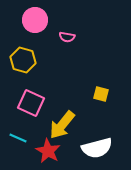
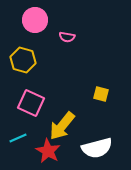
yellow arrow: moved 1 px down
cyan line: rotated 48 degrees counterclockwise
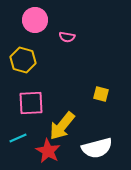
pink square: rotated 28 degrees counterclockwise
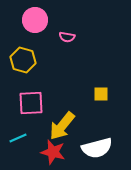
yellow square: rotated 14 degrees counterclockwise
red star: moved 5 px right, 1 px down; rotated 15 degrees counterclockwise
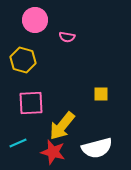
cyan line: moved 5 px down
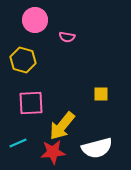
red star: rotated 20 degrees counterclockwise
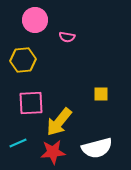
yellow hexagon: rotated 20 degrees counterclockwise
yellow arrow: moved 3 px left, 4 px up
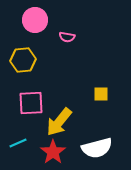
red star: rotated 30 degrees counterclockwise
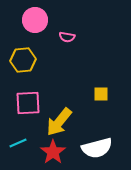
pink square: moved 3 px left
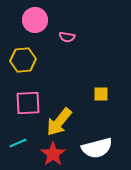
red star: moved 2 px down
